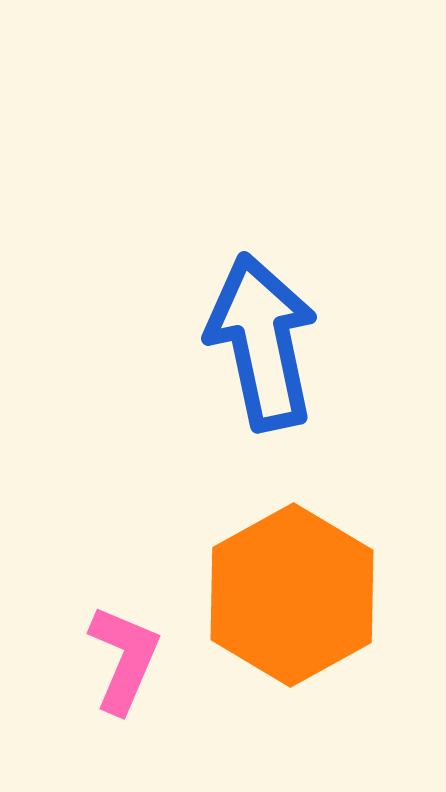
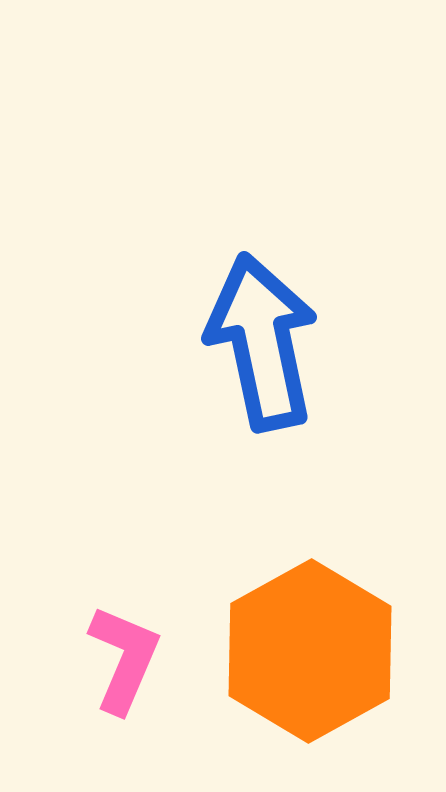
orange hexagon: moved 18 px right, 56 px down
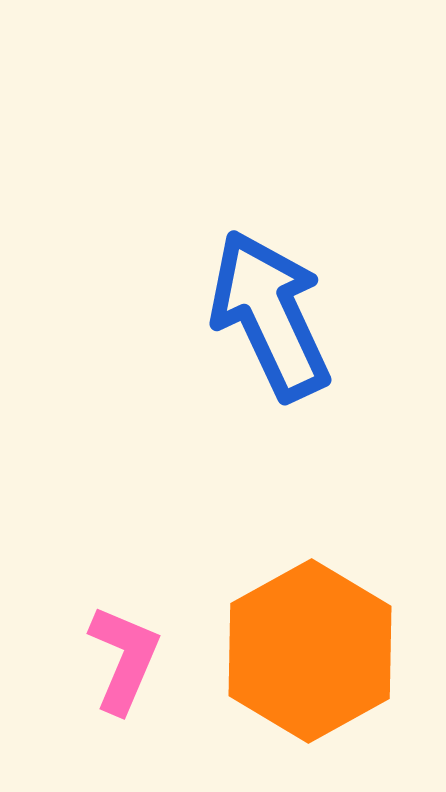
blue arrow: moved 8 px right, 27 px up; rotated 13 degrees counterclockwise
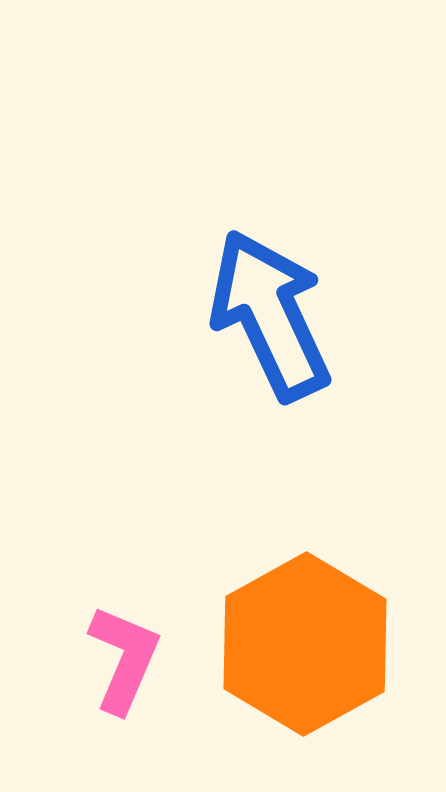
orange hexagon: moved 5 px left, 7 px up
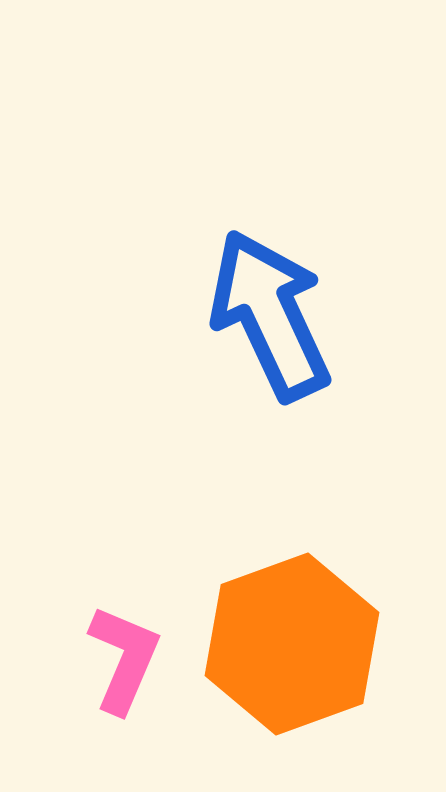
orange hexagon: moved 13 px left; rotated 9 degrees clockwise
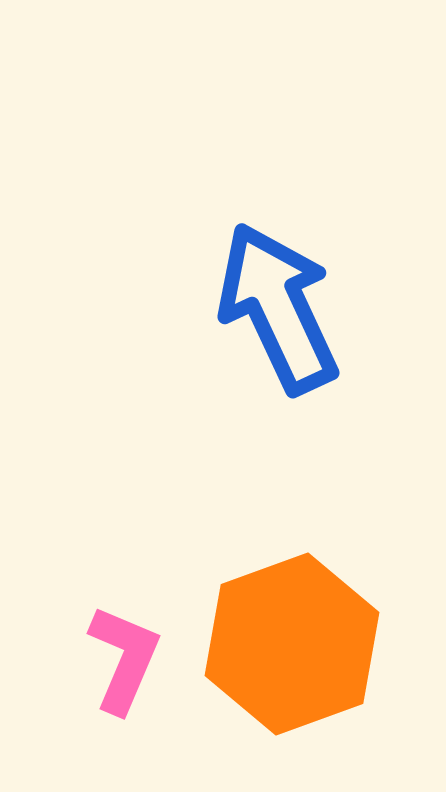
blue arrow: moved 8 px right, 7 px up
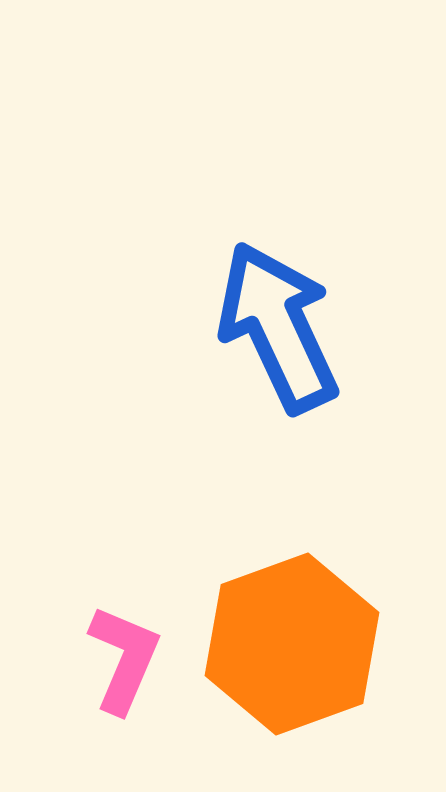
blue arrow: moved 19 px down
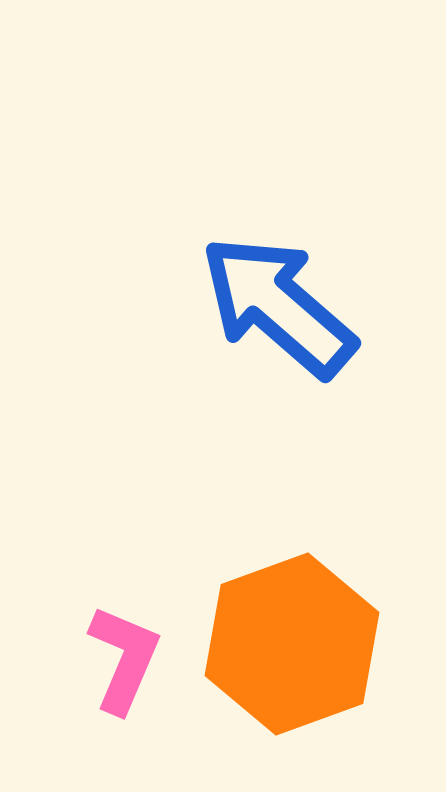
blue arrow: moved 21 px up; rotated 24 degrees counterclockwise
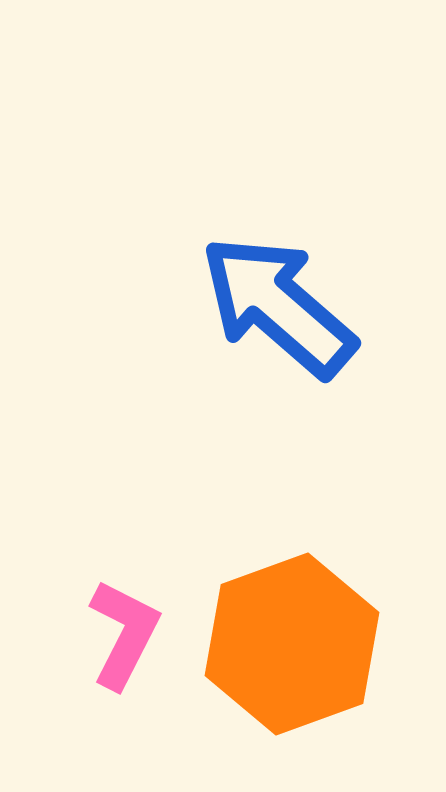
pink L-shape: moved 25 px up; rotated 4 degrees clockwise
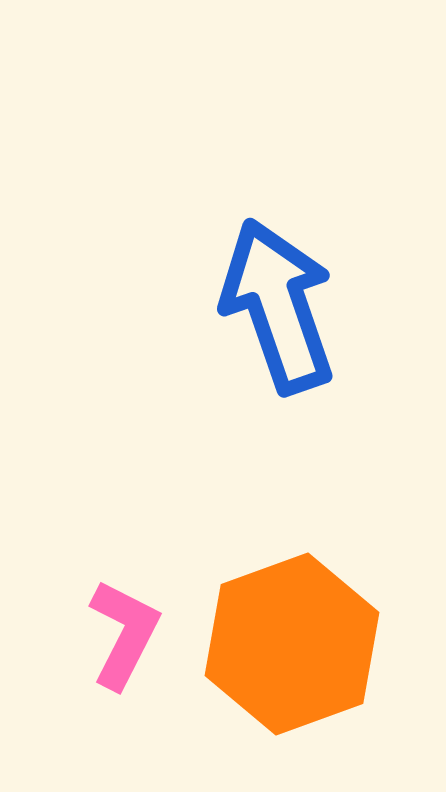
blue arrow: rotated 30 degrees clockwise
